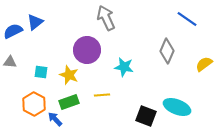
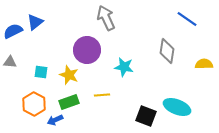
gray diamond: rotated 15 degrees counterclockwise
yellow semicircle: rotated 36 degrees clockwise
blue arrow: moved 1 px down; rotated 70 degrees counterclockwise
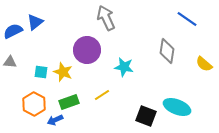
yellow semicircle: rotated 138 degrees counterclockwise
yellow star: moved 6 px left, 3 px up
yellow line: rotated 28 degrees counterclockwise
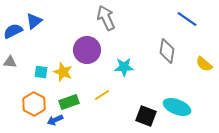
blue triangle: moved 1 px left, 1 px up
cyan star: rotated 12 degrees counterclockwise
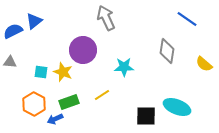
purple circle: moved 4 px left
black square: rotated 20 degrees counterclockwise
blue arrow: moved 1 px up
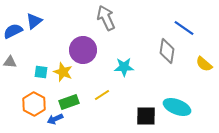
blue line: moved 3 px left, 9 px down
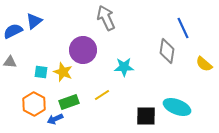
blue line: moved 1 px left; rotated 30 degrees clockwise
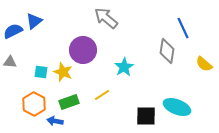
gray arrow: rotated 25 degrees counterclockwise
cyan star: rotated 30 degrees counterclockwise
blue arrow: moved 2 px down; rotated 35 degrees clockwise
